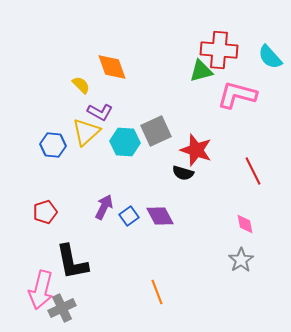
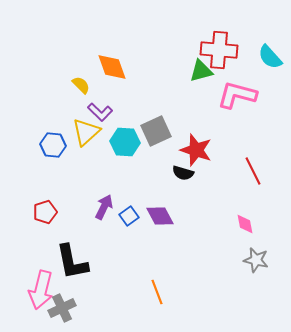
purple L-shape: rotated 15 degrees clockwise
gray star: moved 15 px right; rotated 25 degrees counterclockwise
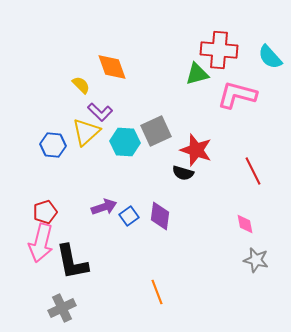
green triangle: moved 4 px left, 3 px down
purple arrow: rotated 45 degrees clockwise
purple diamond: rotated 36 degrees clockwise
pink arrow: moved 47 px up
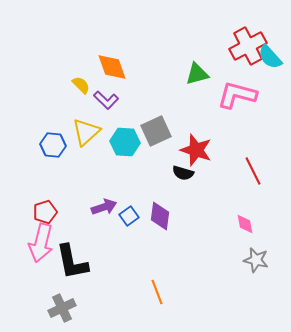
red cross: moved 29 px right, 4 px up; rotated 33 degrees counterclockwise
purple L-shape: moved 6 px right, 12 px up
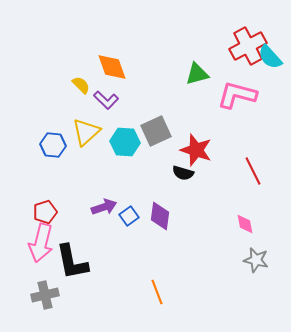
gray cross: moved 17 px left, 13 px up; rotated 12 degrees clockwise
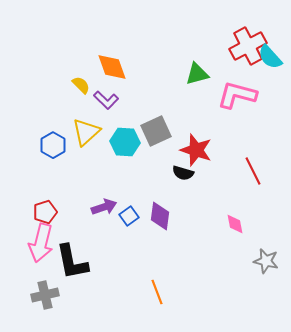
blue hexagon: rotated 25 degrees clockwise
pink diamond: moved 10 px left
gray star: moved 10 px right, 1 px down
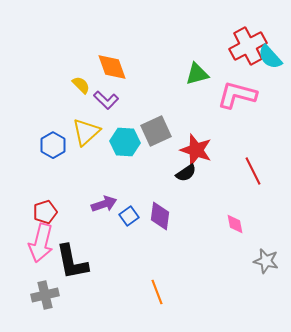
black semicircle: moved 3 px right; rotated 50 degrees counterclockwise
purple arrow: moved 3 px up
